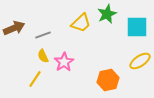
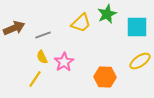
yellow semicircle: moved 1 px left, 1 px down
orange hexagon: moved 3 px left, 3 px up; rotated 15 degrees clockwise
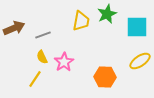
yellow trapezoid: moved 2 px up; rotated 35 degrees counterclockwise
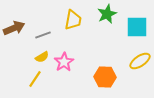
yellow trapezoid: moved 8 px left, 1 px up
yellow semicircle: rotated 96 degrees counterclockwise
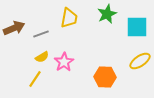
yellow trapezoid: moved 4 px left, 2 px up
gray line: moved 2 px left, 1 px up
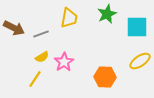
brown arrow: rotated 50 degrees clockwise
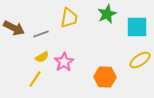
yellow ellipse: moved 1 px up
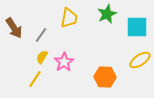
brown arrow: rotated 30 degrees clockwise
gray line: moved 1 px down; rotated 35 degrees counterclockwise
yellow semicircle: rotated 152 degrees clockwise
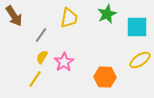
brown arrow: moved 12 px up
